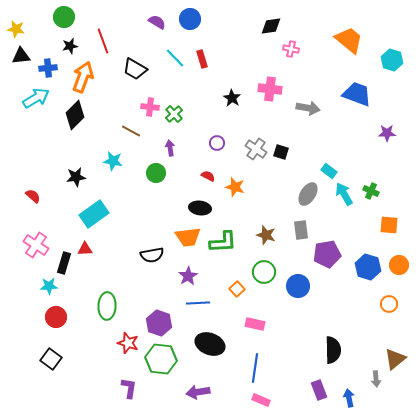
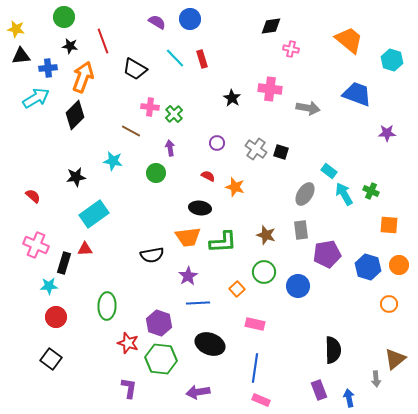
black star at (70, 46): rotated 21 degrees clockwise
gray ellipse at (308, 194): moved 3 px left
pink cross at (36, 245): rotated 10 degrees counterclockwise
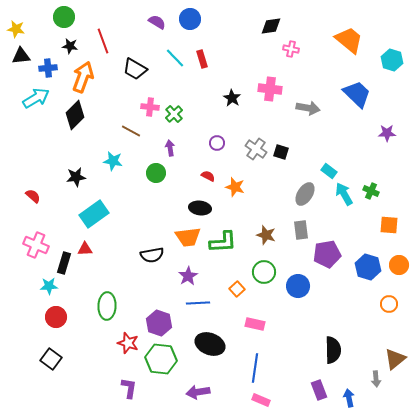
blue trapezoid at (357, 94): rotated 24 degrees clockwise
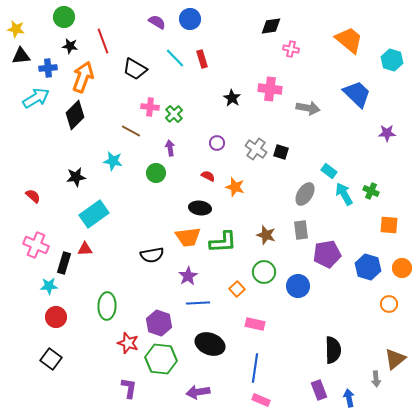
orange circle at (399, 265): moved 3 px right, 3 px down
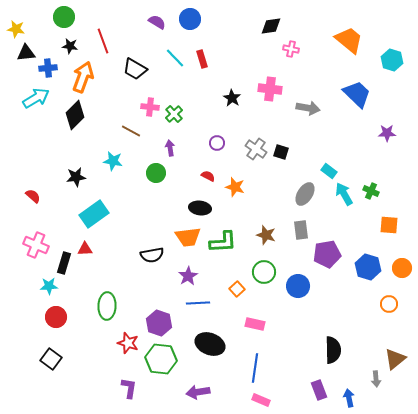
black triangle at (21, 56): moved 5 px right, 3 px up
